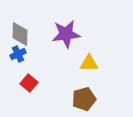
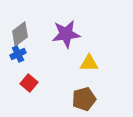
gray diamond: rotated 50 degrees clockwise
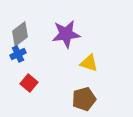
yellow triangle: rotated 18 degrees clockwise
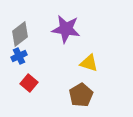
purple star: moved 5 px up; rotated 16 degrees clockwise
blue cross: moved 1 px right, 2 px down
brown pentagon: moved 3 px left, 4 px up; rotated 15 degrees counterclockwise
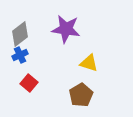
blue cross: moved 1 px right, 1 px up
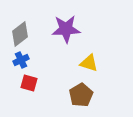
purple star: rotated 12 degrees counterclockwise
blue cross: moved 1 px right, 5 px down
red square: rotated 24 degrees counterclockwise
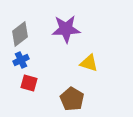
brown pentagon: moved 9 px left, 4 px down; rotated 10 degrees counterclockwise
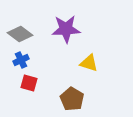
gray diamond: rotated 75 degrees clockwise
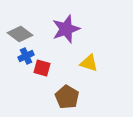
purple star: rotated 16 degrees counterclockwise
blue cross: moved 5 px right, 4 px up
red square: moved 13 px right, 15 px up
brown pentagon: moved 5 px left, 2 px up
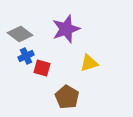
yellow triangle: rotated 36 degrees counterclockwise
